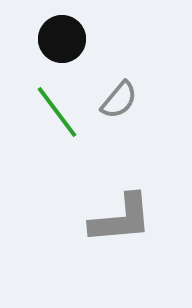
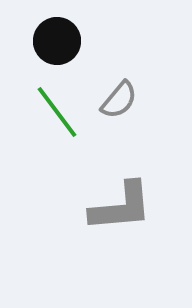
black circle: moved 5 px left, 2 px down
gray L-shape: moved 12 px up
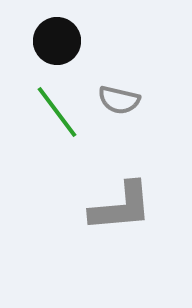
gray semicircle: rotated 63 degrees clockwise
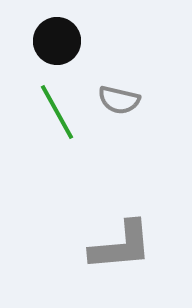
green line: rotated 8 degrees clockwise
gray L-shape: moved 39 px down
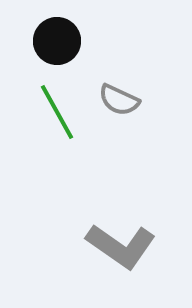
gray semicircle: rotated 12 degrees clockwise
gray L-shape: rotated 40 degrees clockwise
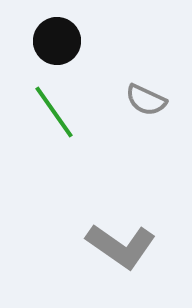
gray semicircle: moved 27 px right
green line: moved 3 px left; rotated 6 degrees counterclockwise
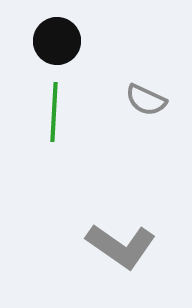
green line: rotated 38 degrees clockwise
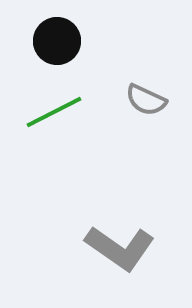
green line: rotated 60 degrees clockwise
gray L-shape: moved 1 px left, 2 px down
